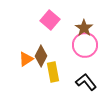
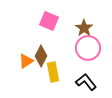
pink square: moved 1 px left, 1 px down; rotated 18 degrees counterclockwise
pink circle: moved 3 px right, 3 px down
orange triangle: moved 2 px down
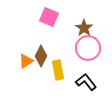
pink square: moved 4 px up
yellow rectangle: moved 5 px right, 2 px up
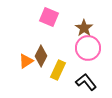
yellow rectangle: rotated 36 degrees clockwise
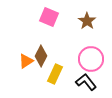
brown star: moved 3 px right, 7 px up
pink circle: moved 3 px right, 11 px down
yellow rectangle: moved 3 px left, 4 px down
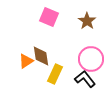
brown diamond: rotated 35 degrees counterclockwise
black L-shape: moved 1 px left, 3 px up
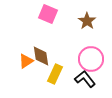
pink square: moved 1 px left, 3 px up
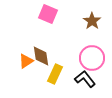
brown star: moved 5 px right
pink circle: moved 1 px right, 1 px up
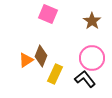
brown diamond: rotated 30 degrees clockwise
orange triangle: moved 1 px up
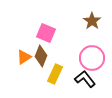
pink square: moved 2 px left, 19 px down
orange triangle: moved 2 px left, 3 px up
